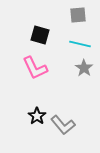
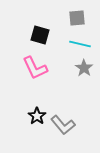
gray square: moved 1 px left, 3 px down
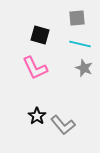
gray star: rotated 12 degrees counterclockwise
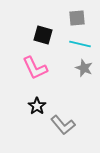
black square: moved 3 px right
black star: moved 10 px up
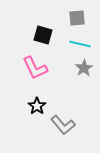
gray star: rotated 18 degrees clockwise
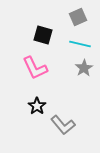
gray square: moved 1 px right, 1 px up; rotated 18 degrees counterclockwise
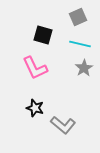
black star: moved 2 px left, 2 px down; rotated 18 degrees counterclockwise
gray L-shape: rotated 10 degrees counterclockwise
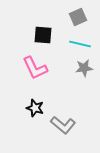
black square: rotated 12 degrees counterclockwise
gray star: rotated 24 degrees clockwise
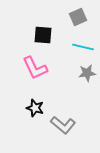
cyan line: moved 3 px right, 3 px down
gray star: moved 3 px right, 5 px down
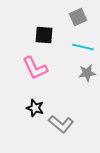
black square: moved 1 px right
gray L-shape: moved 2 px left, 1 px up
